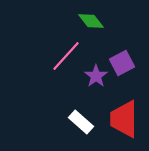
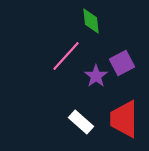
green diamond: rotated 32 degrees clockwise
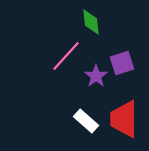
green diamond: moved 1 px down
purple square: rotated 10 degrees clockwise
white rectangle: moved 5 px right, 1 px up
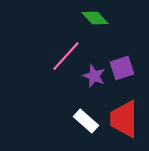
green diamond: moved 4 px right, 4 px up; rotated 36 degrees counterclockwise
purple square: moved 5 px down
purple star: moved 2 px left; rotated 15 degrees counterclockwise
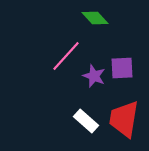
purple square: rotated 15 degrees clockwise
red trapezoid: rotated 9 degrees clockwise
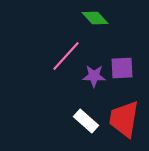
purple star: rotated 20 degrees counterclockwise
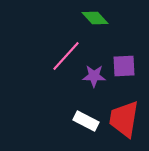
purple square: moved 2 px right, 2 px up
white rectangle: rotated 15 degrees counterclockwise
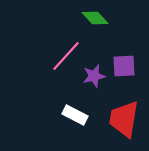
purple star: rotated 15 degrees counterclockwise
white rectangle: moved 11 px left, 6 px up
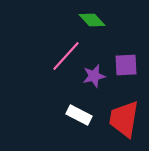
green diamond: moved 3 px left, 2 px down
purple square: moved 2 px right, 1 px up
white rectangle: moved 4 px right
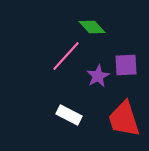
green diamond: moved 7 px down
purple star: moved 4 px right; rotated 15 degrees counterclockwise
white rectangle: moved 10 px left
red trapezoid: rotated 27 degrees counterclockwise
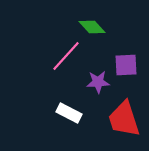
purple star: moved 6 px down; rotated 25 degrees clockwise
white rectangle: moved 2 px up
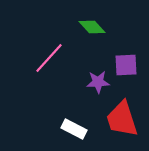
pink line: moved 17 px left, 2 px down
white rectangle: moved 5 px right, 16 px down
red trapezoid: moved 2 px left
